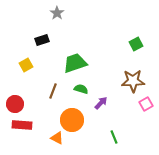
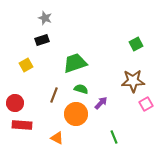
gray star: moved 12 px left, 5 px down; rotated 16 degrees counterclockwise
brown line: moved 1 px right, 4 px down
red circle: moved 1 px up
orange circle: moved 4 px right, 6 px up
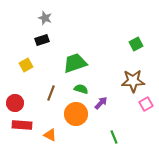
brown line: moved 3 px left, 2 px up
orange triangle: moved 7 px left, 3 px up
